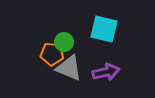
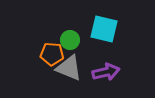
green circle: moved 6 px right, 2 px up
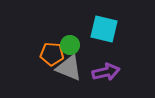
green circle: moved 5 px down
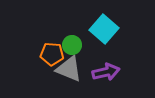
cyan square: rotated 28 degrees clockwise
green circle: moved 2 px right
gray triangle: moved 1 px down
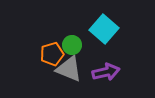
orange pentagon: rotated 20 degrees counterclockwise
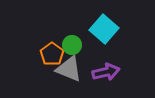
orange pentagon: rotated 20 degrees counterclockwise
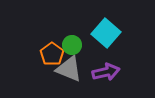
cyan square: moved 2 px right, 4 px down
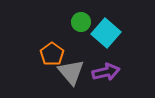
green circle: moved 9 px right, 23 px up
gray triangle: moved 2 px right, 3 px down; rotated 28 degrees clockwise
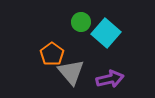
purple arrow: moved 4 px right, 7 px down
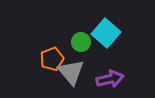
green circle: moved 20 px down
orange pentagon: moved 5 px down; rotated 15 degrees clockwise
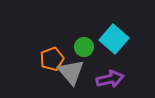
cyan square: moved 8 px right, 6 px down
green circle: moved 3 px right, 5 px down
